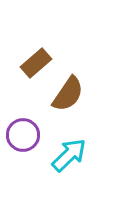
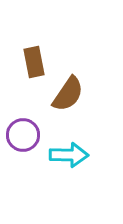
brown rectangle: moved 2 px left, 1 px up; rotated 60 degrees counterclockwise
cyan arrow: rotated 45 degrees clockwise
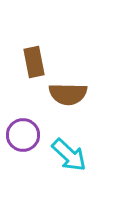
brown semicircle: rotated 57 degrees clockwise
cyan arrow: rotated 42 degrees clockwise
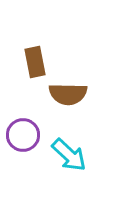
brown rectangle: moved 1 px right
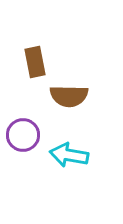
brown semicircle: moved 1 px right, 2 px down
cyan arrow: rotated 147 degrees clockwise
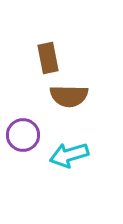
brown rectangle: moved 13 px right, 4 px up
cyan arrow: rotated 27 degrees counterclockwise
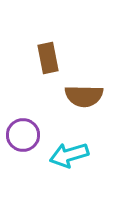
brown semicircle: moved 15 px right
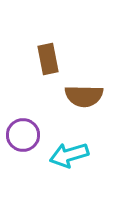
brown rectangle: moved 1 px down
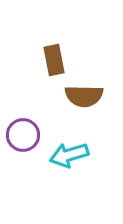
brown rectangle: moved 6 px right, 1 px down
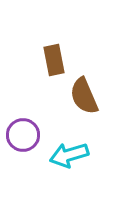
brown semicircle: rotated 66 degrees clockwise
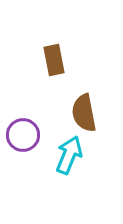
brown semicircle: moved 17 px down; rotated 12 degrees clockwise
cyan arrow: rotated 129 degrees clockwise
